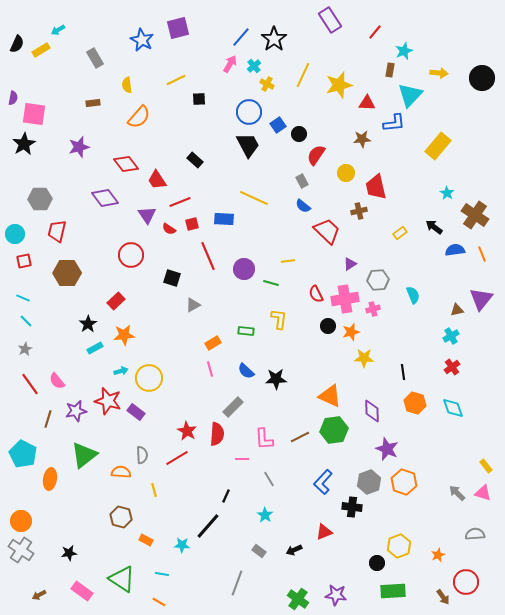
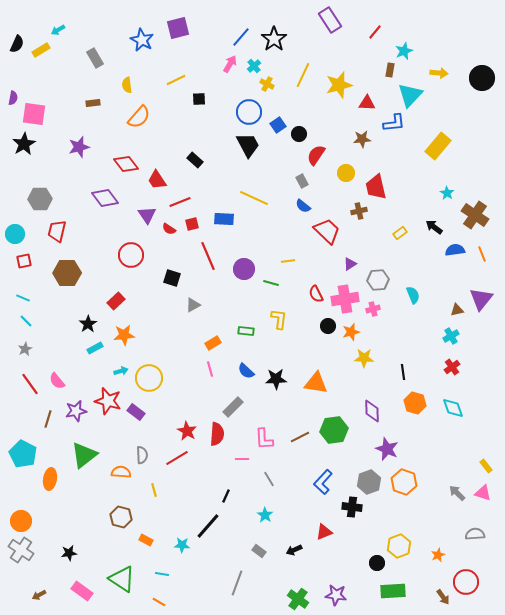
orange triangle at (330, 396): moved 14 px left, 13 px up; rotated 15 degrees counterclockwise
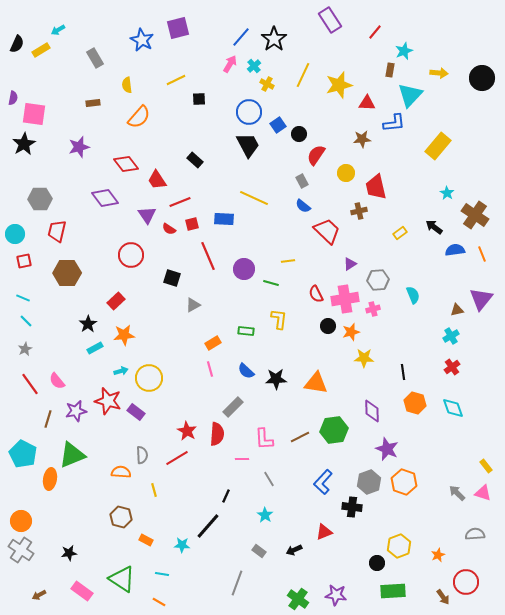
green triangle at (84, 455): moved 12 px left; rotated 16 degrees clockwise
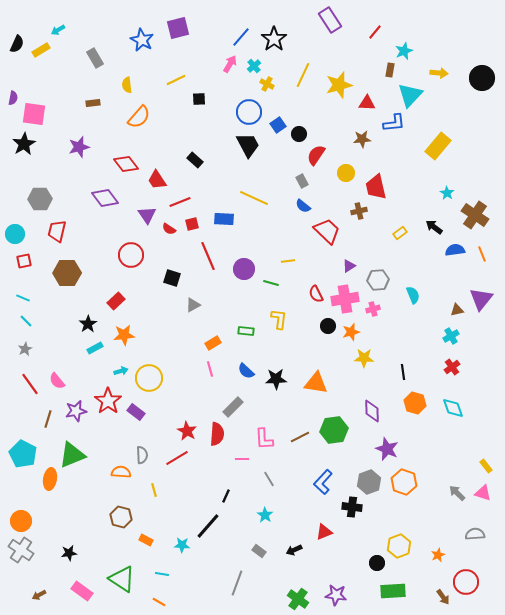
purple triangle at (350, 264): moved 1 px left, 2 px down
red star at (108, 401): rotated 20 degrees clockwise
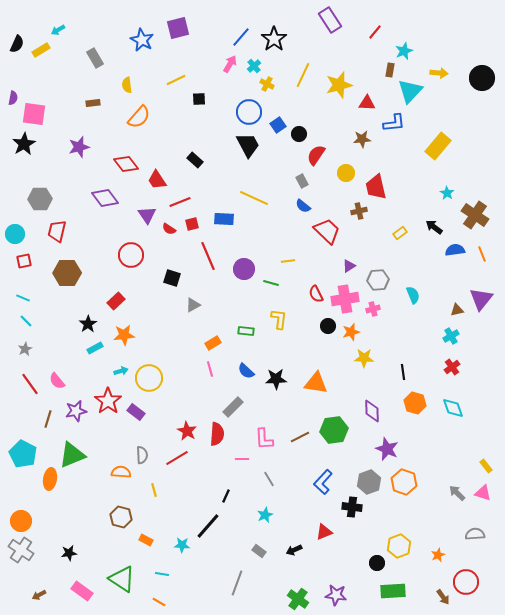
cyan triangle at (410, 95): moved 4 px up
cyan star at (265, 515): rotated 14 degrees clockwise
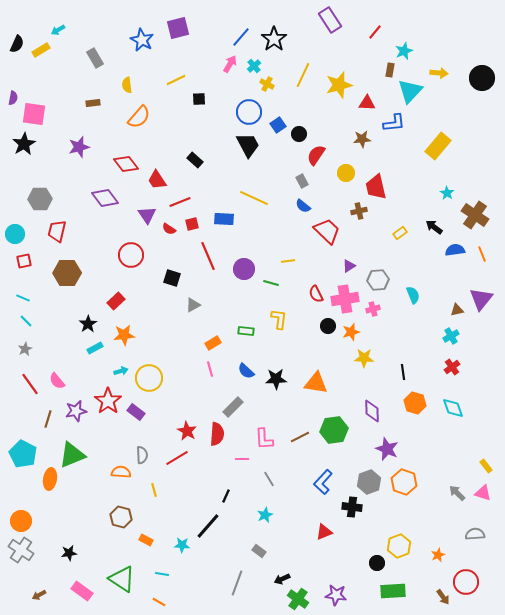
black arrow at (294, 550): moved 12 px left, 29 px down
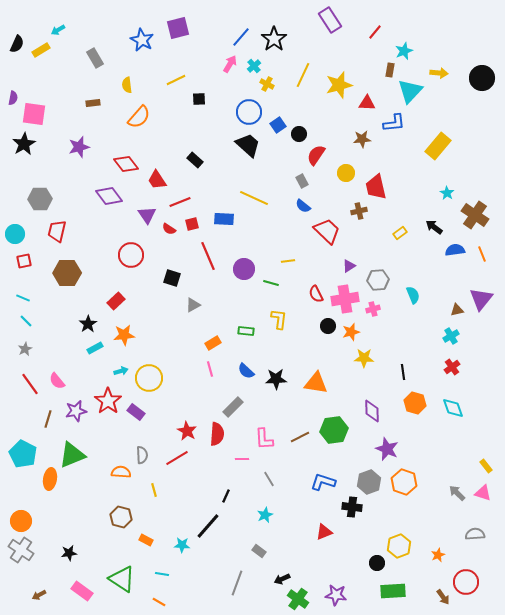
black trapezoid at (248, 145): rotated 20 degrees counterclockwise
purple diamond at (105, 198): moved 4 px right, 2 px up
blue L-shape at (323, 482): rotated 65 degrees clockwise
